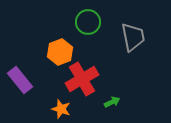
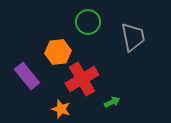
orange hexagon: moved 2 px left; rotated 15 degrees clockwise
purple rectangle: moved 7 px right, 4 px up
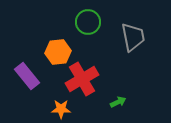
green arrow: moved 6 px right
orange star: rotated 18 degrees counterclockwise
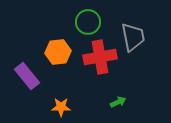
red cross: moved 18 px right, 22 px up; rotated 20 degrees clockwise
orange star: moved 2 px up
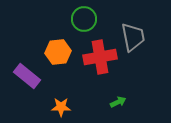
green circle: moved 4 px left, 3 px up
purple rectangle: rotated 12 degrees counterclockwise
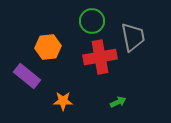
green circle: moved 8 px right, 2 px down
orange hexagon: moved 10 px left, 5 px up
orange star: moved 2 px right, 6 px up
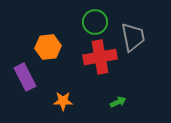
green circle: moved 3 px right, 1 px down
purple rectangle: moved 2 px left, 1 px down; rotated 24 degrees clockwise
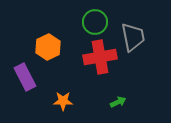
orange hexagon: rotated 20 degrees counterclockwise
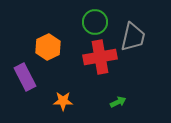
gray trapezoid: rotated 24 degrees clockwise
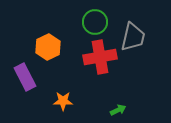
green arrow: moved 8 px down
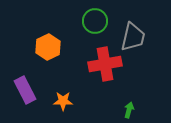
green circle: moved 1 px up
red cross: moved 5 px right, 7 px down
purple rectangle: moved 13 px down
green arrow: moved 11 px right; rotated 49 degrees counterclockwise
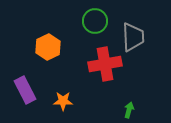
gray trapezoid: rotated 16 degrees counterclockwise
